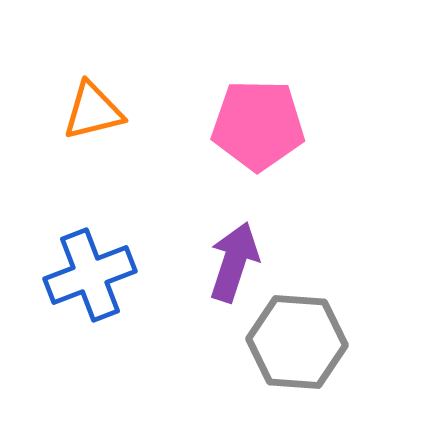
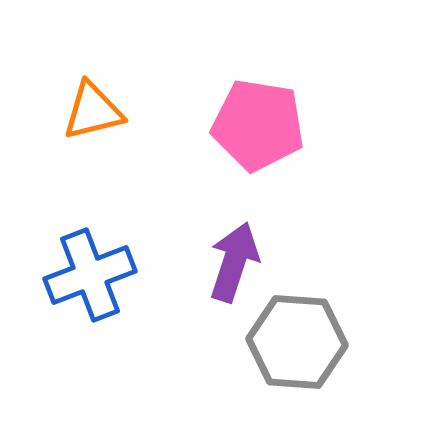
pink pentagon: rotated 8 degrees clockwise
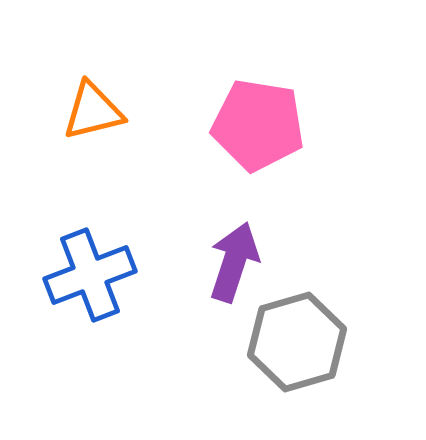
gray hexagon: rotated 20 degrees counterclockwise
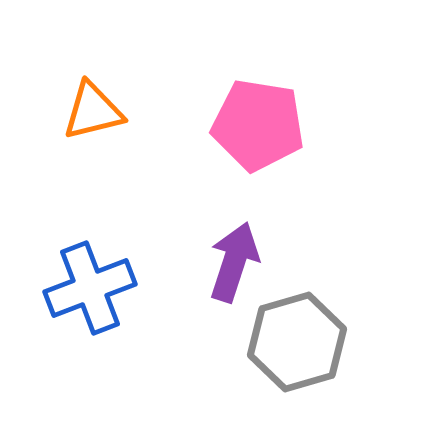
blue cross: moved 13 px down
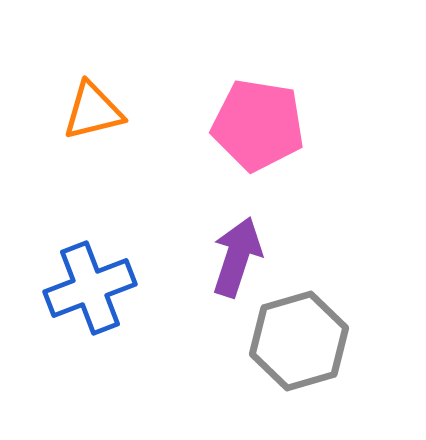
purple arrow: moved 3 px right, 5 px up
gray hexagon: moved 2 px right, 1 px up
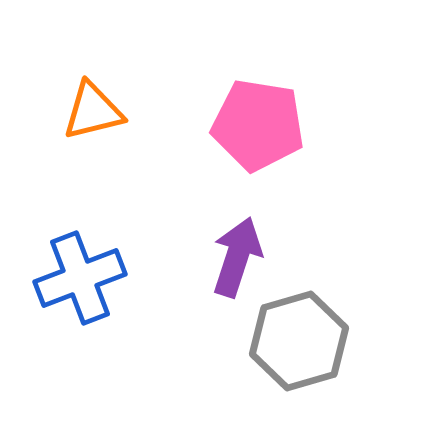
blue cross: moved 10 px left, 10 px up
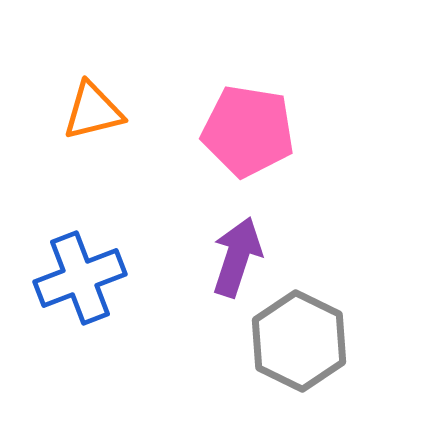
pink pentagon: moved 10 px left, 6 px down
gray hexagon: rotated 18 degrees counterclockwise
